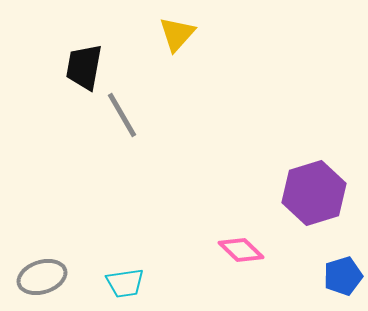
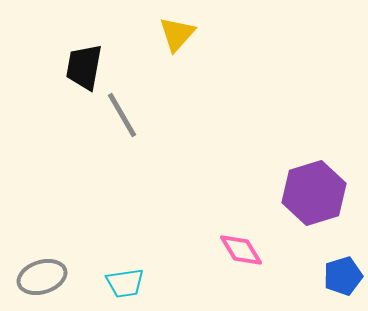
pink diamond: rotated 15 degrees clockwise
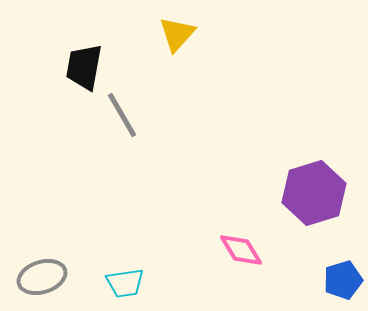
blue pentagon: moved 4 px down
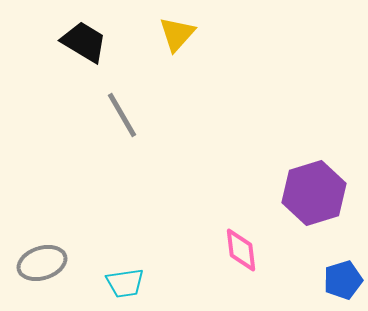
black trapezoid: moved 25 px up; rotated 111 degrees clockwise
pink diamond: rotated 24 degrees clockwise
gray ellipse: moved 14 px up
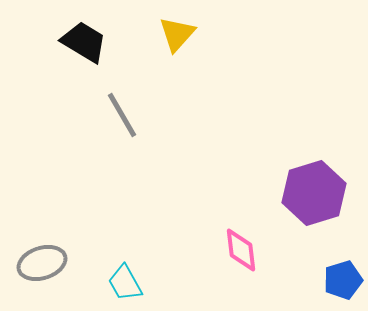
cyan trapezoid: rotated 69 degrees clockwise
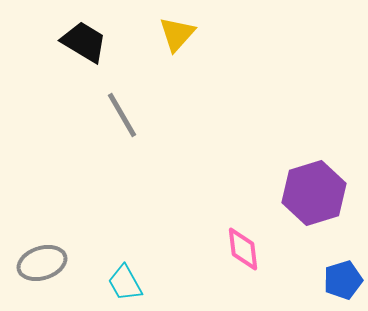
pink diamond: moved 2 px right, 1 px up
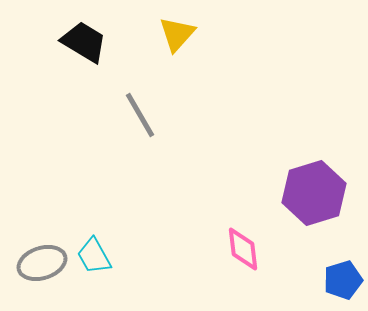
gray line: moved 18 px right
cyan trapezoid: moved 31 px left, 27 px up
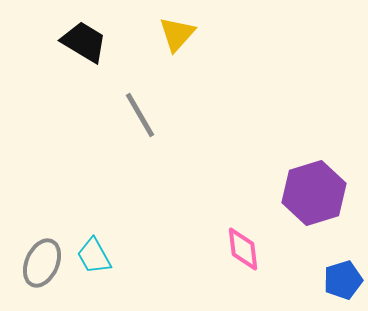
gray ellipse: rotated 48 degrees counterclockwise
